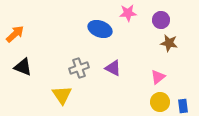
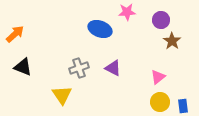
pink star: moved 1 px left, 1 px up
brown star: moved 3 px right, 2 px up; rotated 24 degrees clockwise
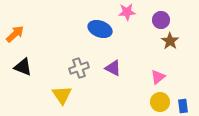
brown star: moved 2 px left
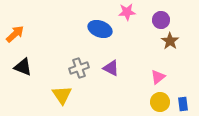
purple triangle: moved 2 px left
blue rectangle: moved 2 px up
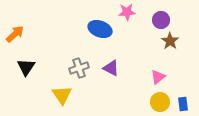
black triangle: moved 3 px right; rotated 42 degrees clockwise
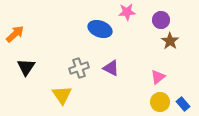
blue rectangle: rotated 32 degrees counterclockwise
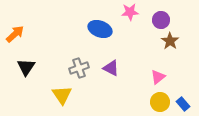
pink star: moved 3 px right
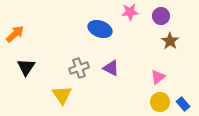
purple circle: moved 4 px up
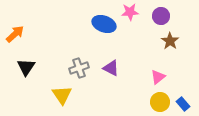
blue ellipse: moved 4 px right, 5 px up
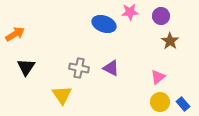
orange arrow: rotated 12 degrees clockwise
gray cross: rotated 30 degrees clockwise
